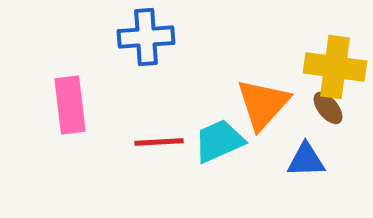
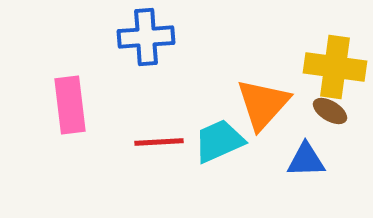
brown ellipse: moved 2 px right, 3 px down; rotated 20 degrees counterclockwise
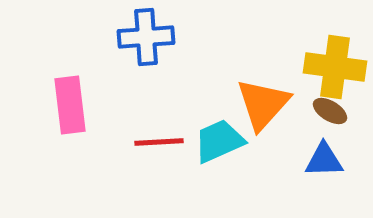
blue triangle: moved 18 px right
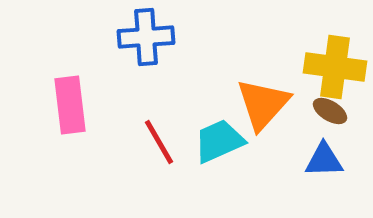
red line: rotated 63 degrees clockwise
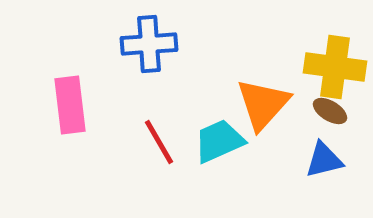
blue cross: moved 3 px right, 7 px down
blue triangle: rotated 12 degrees counterclockwise
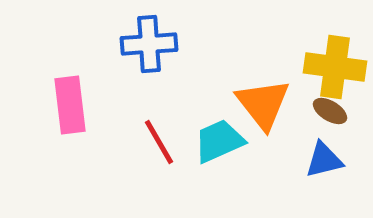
orange triangle: rotated 20 degrees counterclockwise
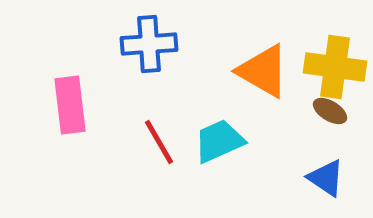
orange triangle: moved 33 px up; rotated 22 degrees counterclockwise
blue triangle: moved 2 px right, 18 px down; rotated 48 degrees clockwise
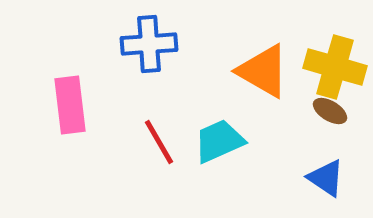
yellow cross: rotated 8 degrees clockwise
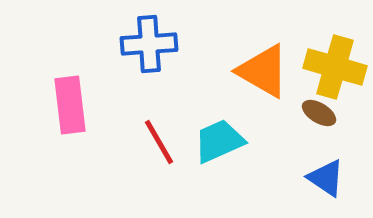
brown ellipse: moved 11 px left, 2 px down
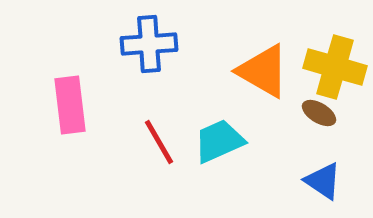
blue triangle: moved 3 px left, 3 px down
